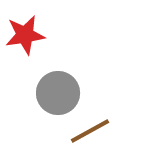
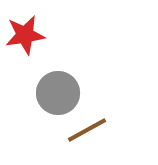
brown line: moved 3 px left, 1 px up
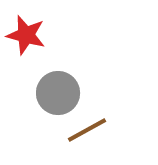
red star: moved 1 px right; rotated 24 degrees clockwise
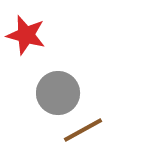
brown line: moved 4 px left
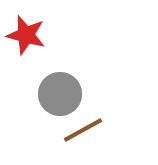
gray circle: moved 2 px right, 1 px down
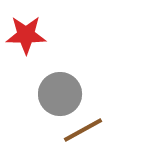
red star: rotated 15 degrees counterclockwise
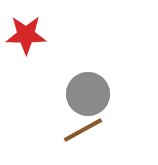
gray circle: moved 28 px right
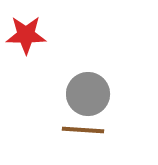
brown line: rotated 33 degrees clockwise
